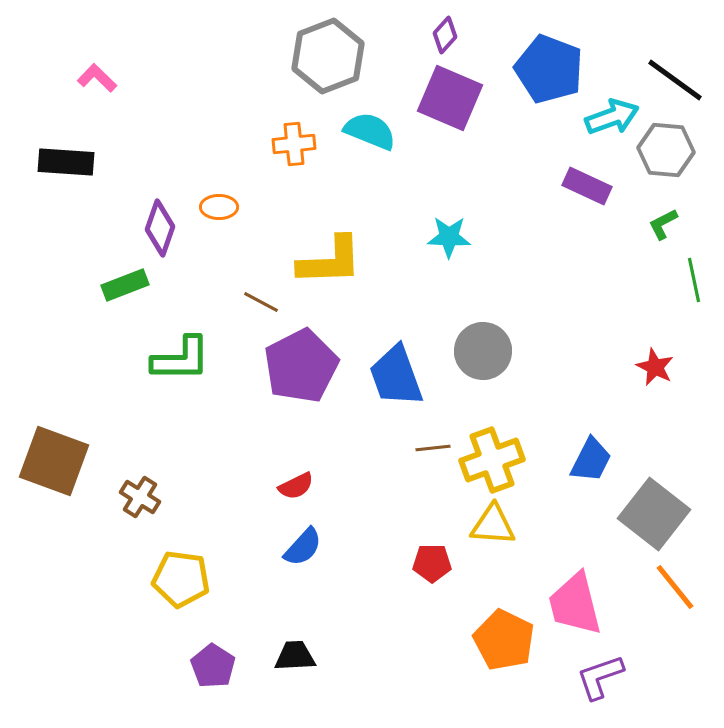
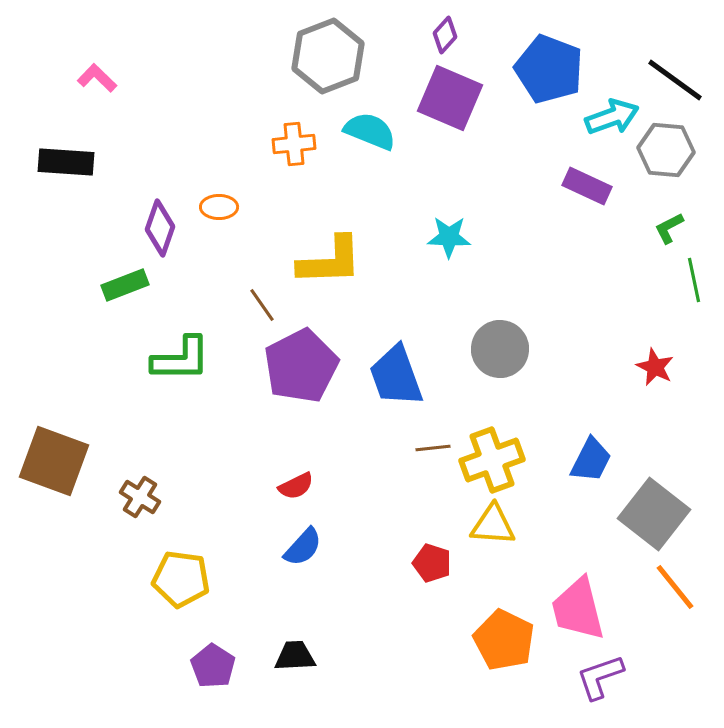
green L-shape at (663, 224): moved 6 px right, 4 px down
brown line at (261, 302): moved 1 px right, 3 px down; rotated 27 degrees clockwise
gray circle at (483, 351): moved 17 px right, 2 px up
red pentagon at (432, 563): rotated 18 degrees clockwise
pink trapezoid at (575, 604): moved 3 px right, 5 px down
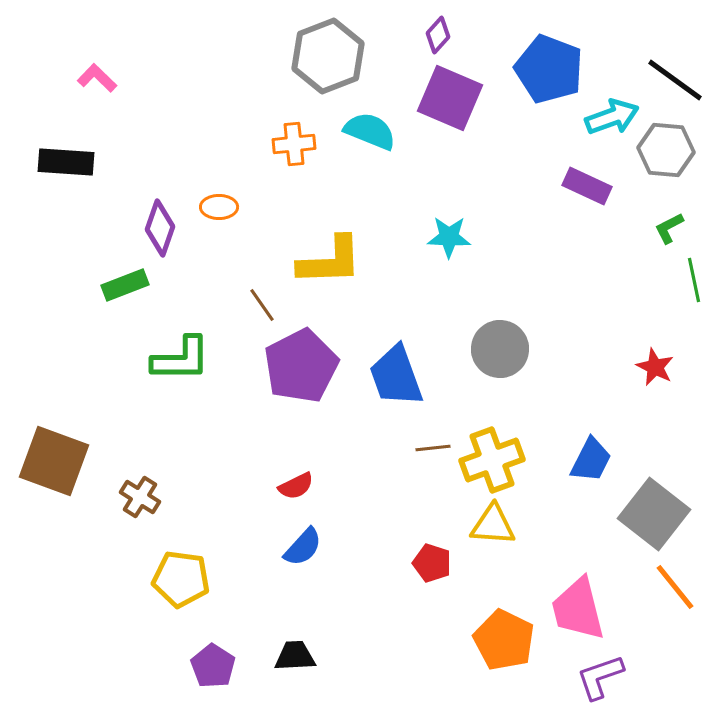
purple diamond at (445, 35): moved 7 px left
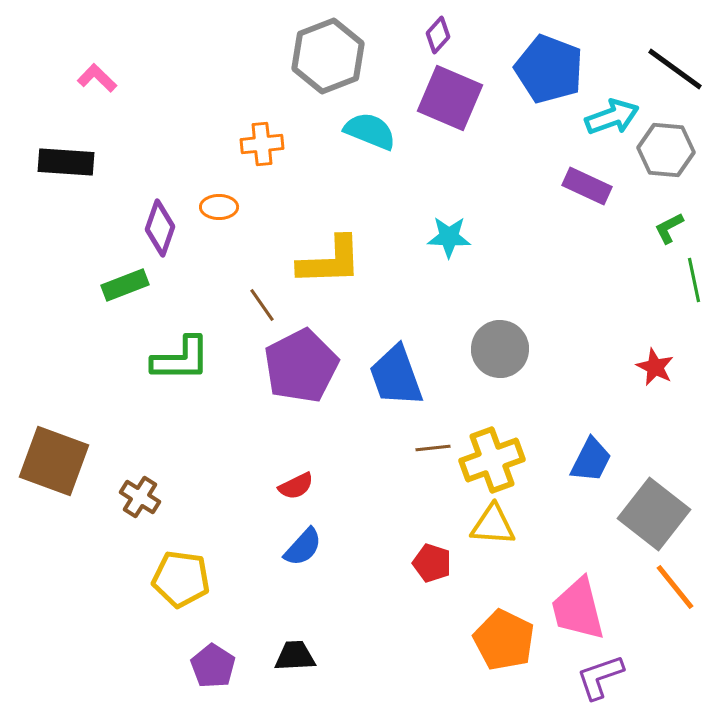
black line at (675, 80): moved 11 px up
orange cross at (294, 144): moved 32 px left
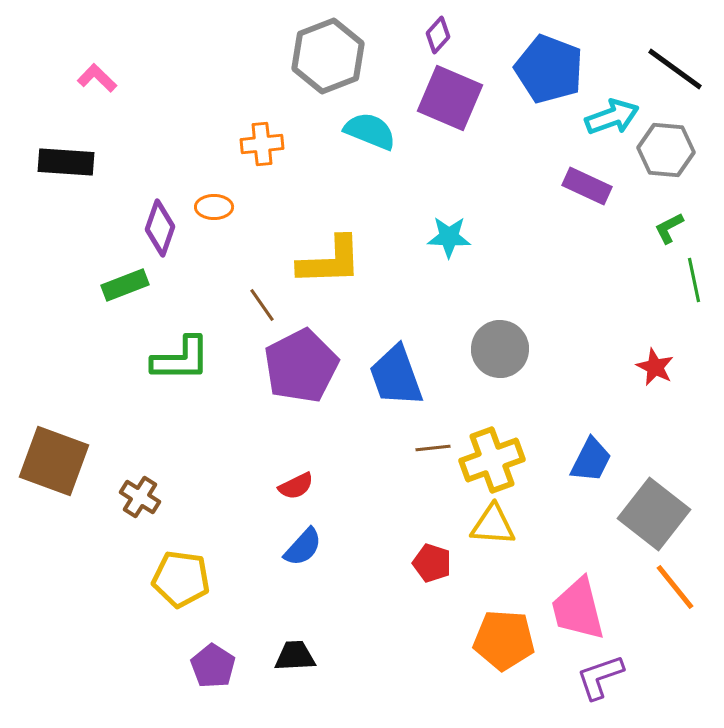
orange ellipse at (219, 207): moved 5 px left
orange pentagon at (504, 640): rotated 22 degrees counterclockwise
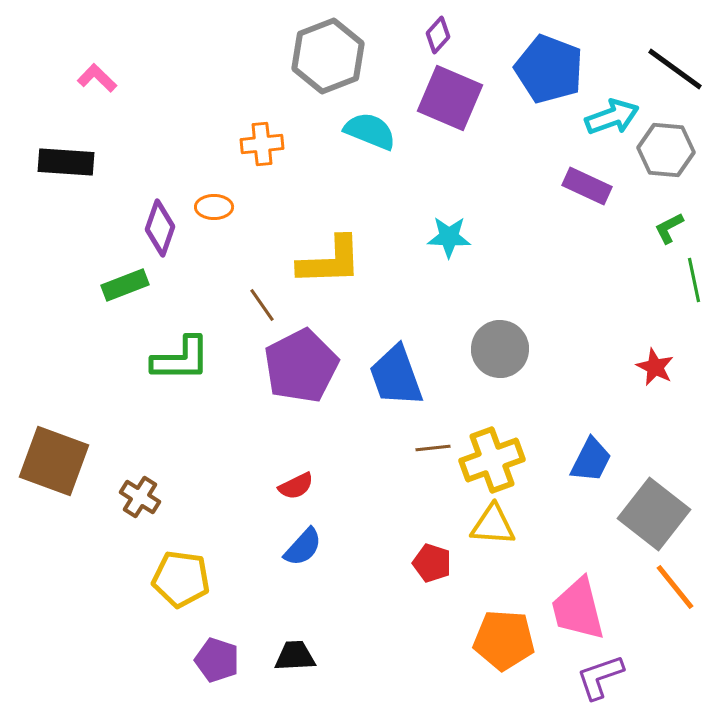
purple pentagon at (213, 666): moved 4 px right, 6 px up; rotated 15 degrees counterclockwise
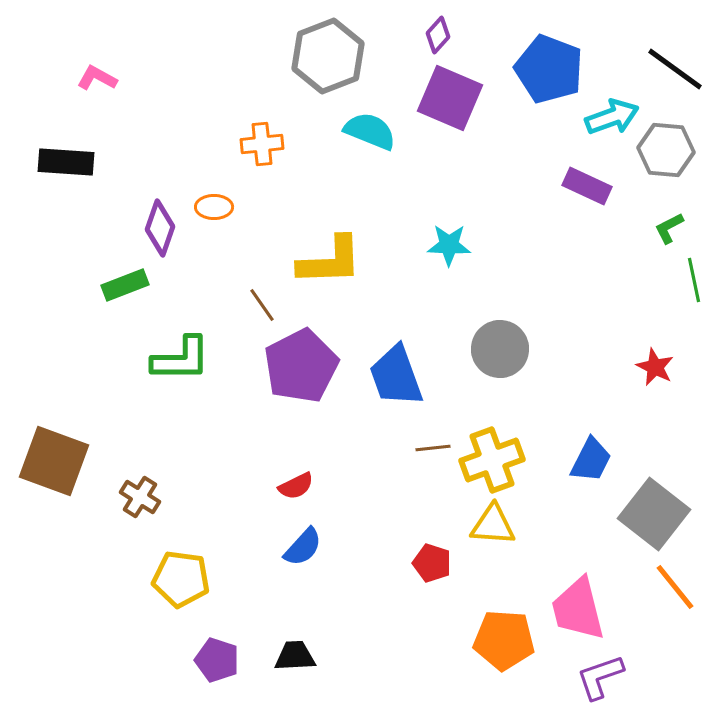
pink L-shape at (97, 78): rotated 15 degrees counterclockwise
cyan star at (449, 237): moved 8 px down
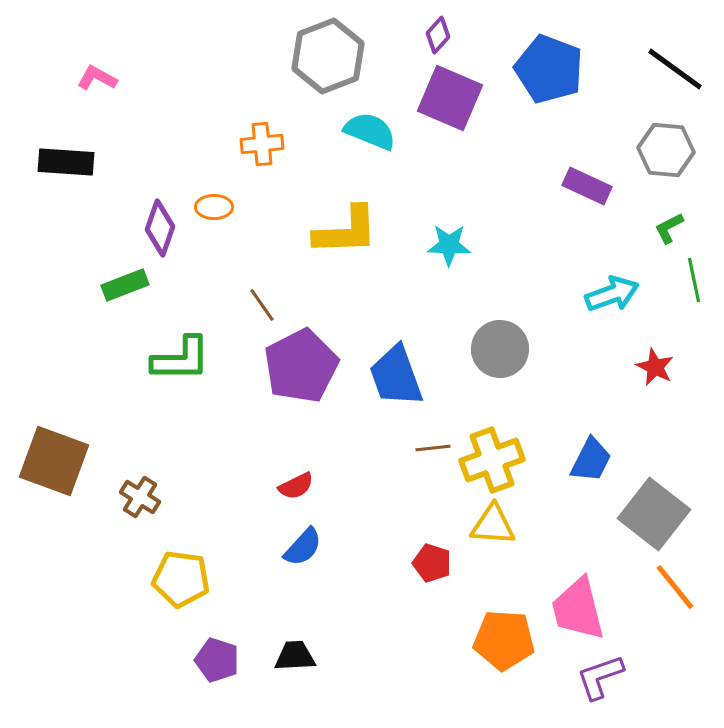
cyan arrow at (612, 117): moved 177 px down
yellow L-shape at (330, 261): moved 16 px right, 30 px up
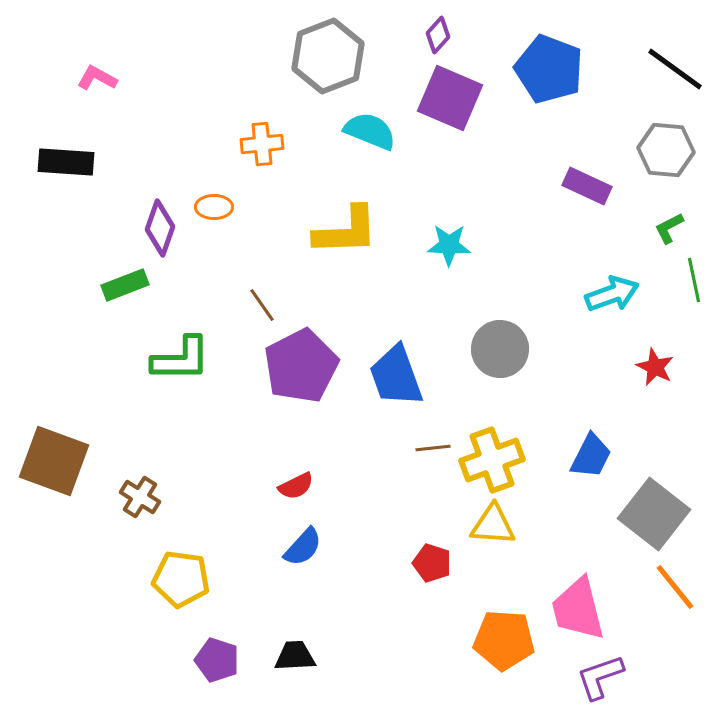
blue trapezoid at (591, 460): moved 4 px up
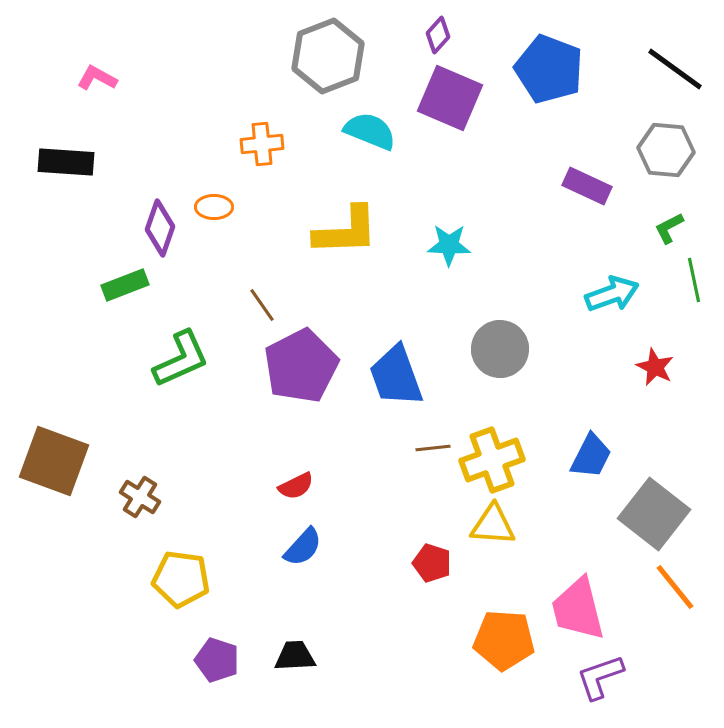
green L-shape at (181, 359): rotated 24 degrees counterclockwise
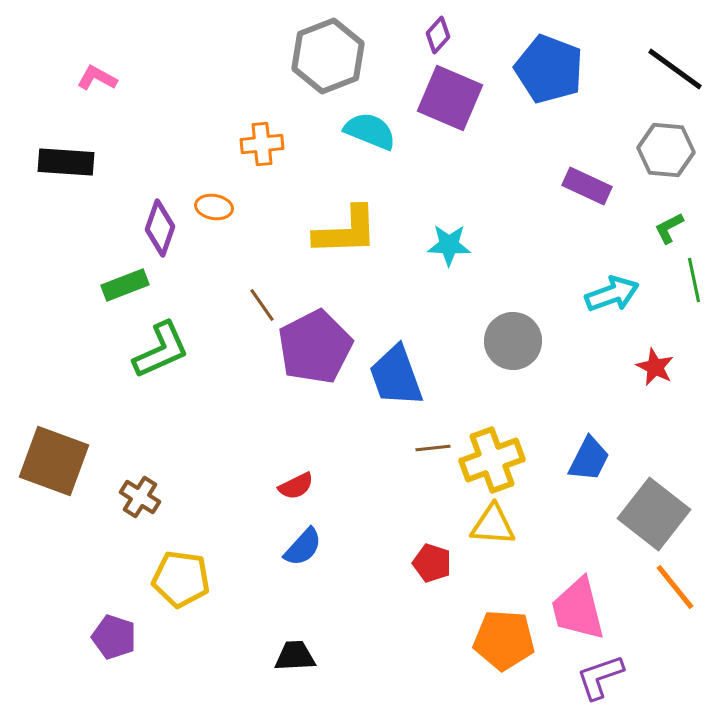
orange ellipse at (214, 207): rotated 9 degrees clockwise
gray circle at (500, 349): moved 13 px right, 8 px up
green L-shape at (181, 359): moved 20 px left, 9 px up
purple pentagon at (301, 366): moved 14 px right, 19 px up
blue trapezoid at (591, 456): moved 2 px left, 3 px down
purple pentagon at (217, 660): moved 103 px left, 23 px up
